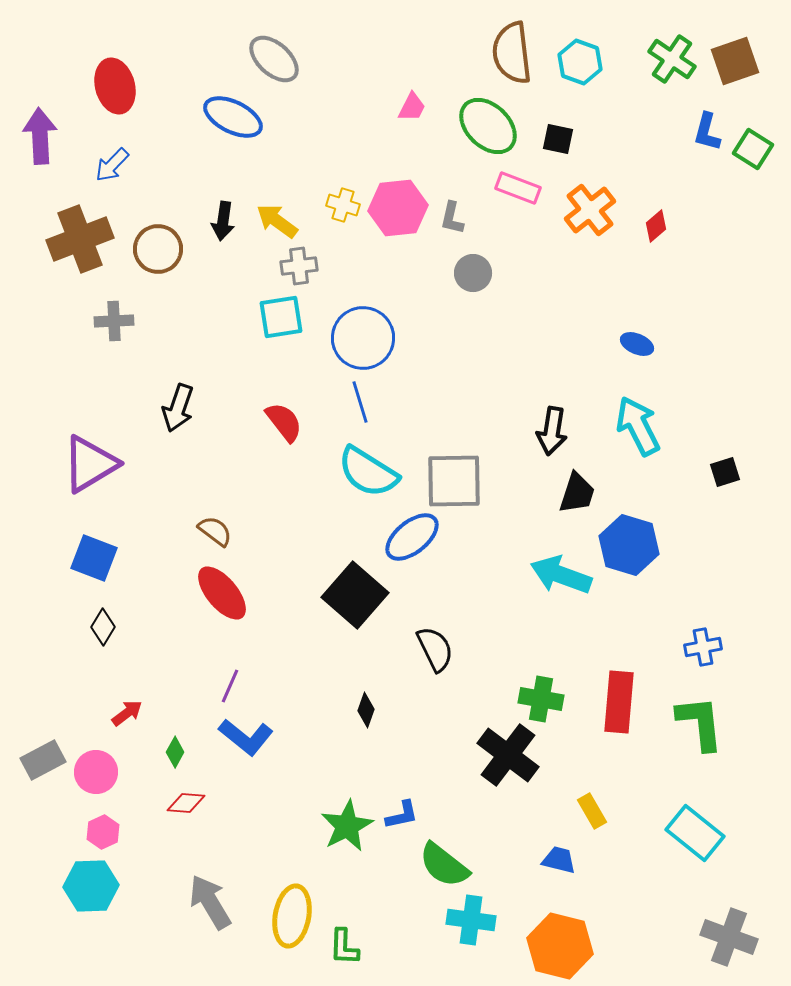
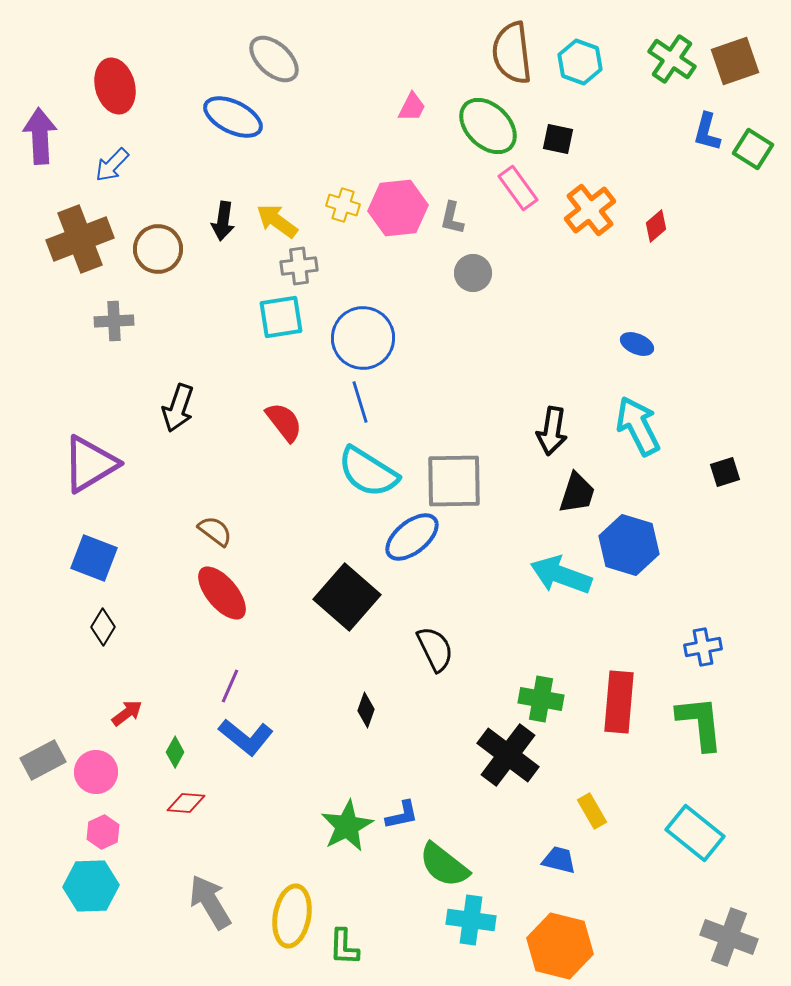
pink rectangle at (518, 188): rotated 33 degrees clockwise
black square at (355, 595): moved 8 px left, 2 px down
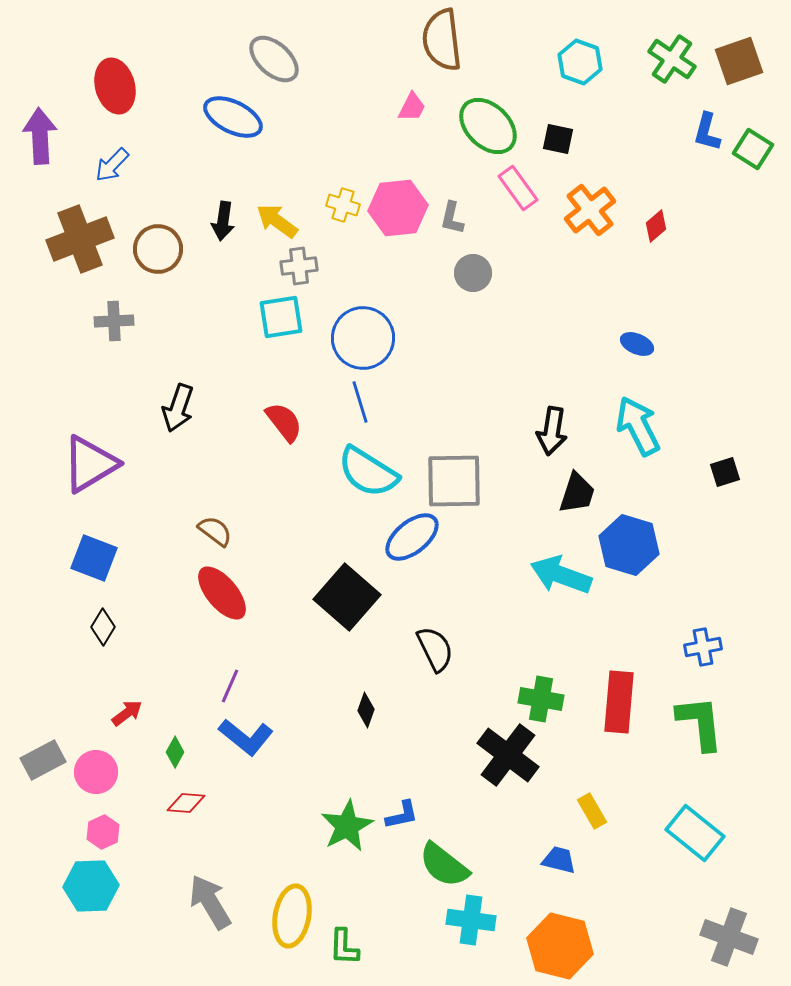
brown semicircle at (512, 53): moved 70 px left, 13 px up
brown square at (735, 61): moved 4 px right
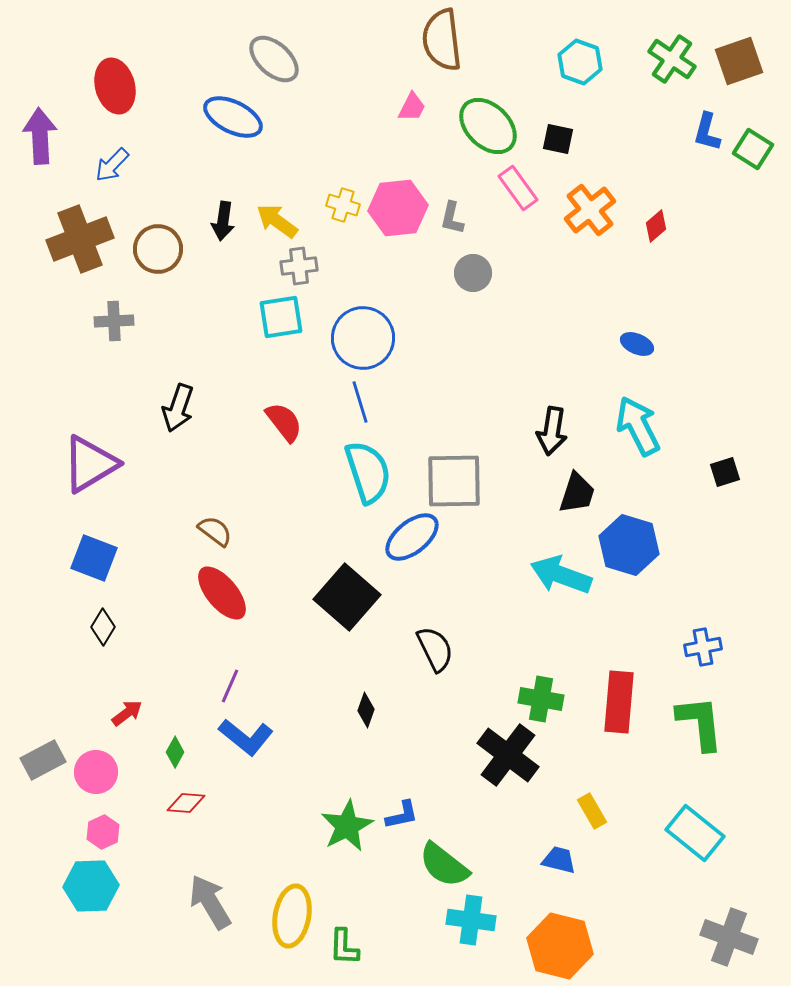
cyan semicircle at (368, 472): rotated 140 degrees counterclockwise
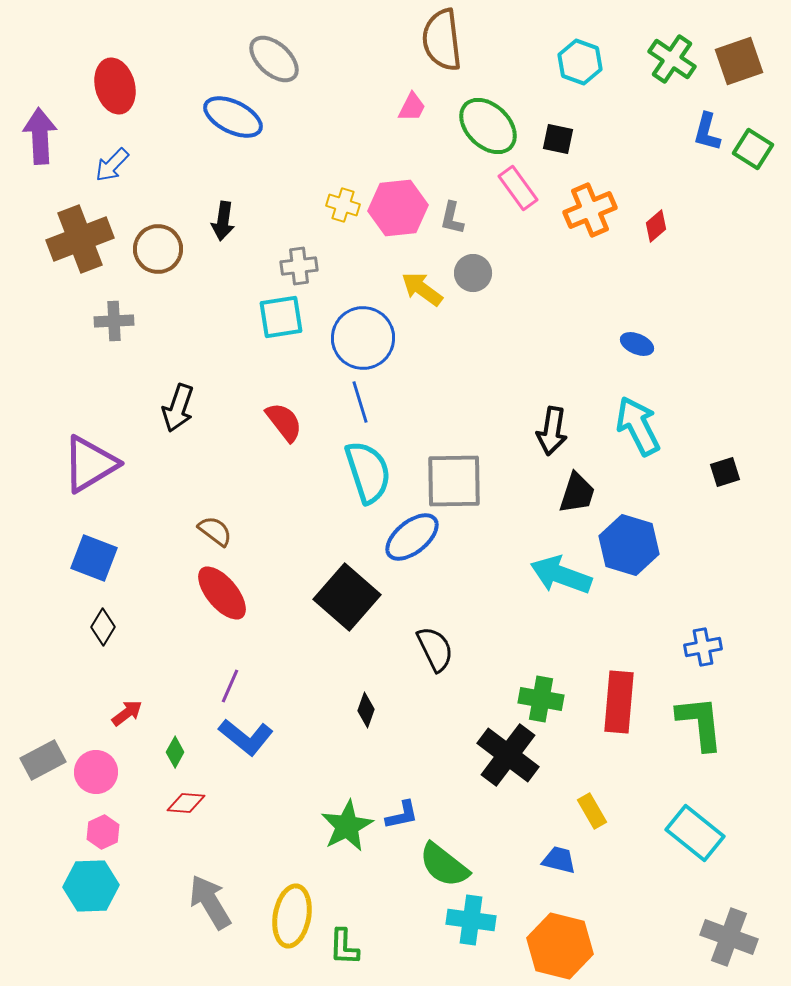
orange cross at (590, 210): rotated 15 degrees clockwise
yellow arrow at (277, 221): moved 145 px right, 68 px down
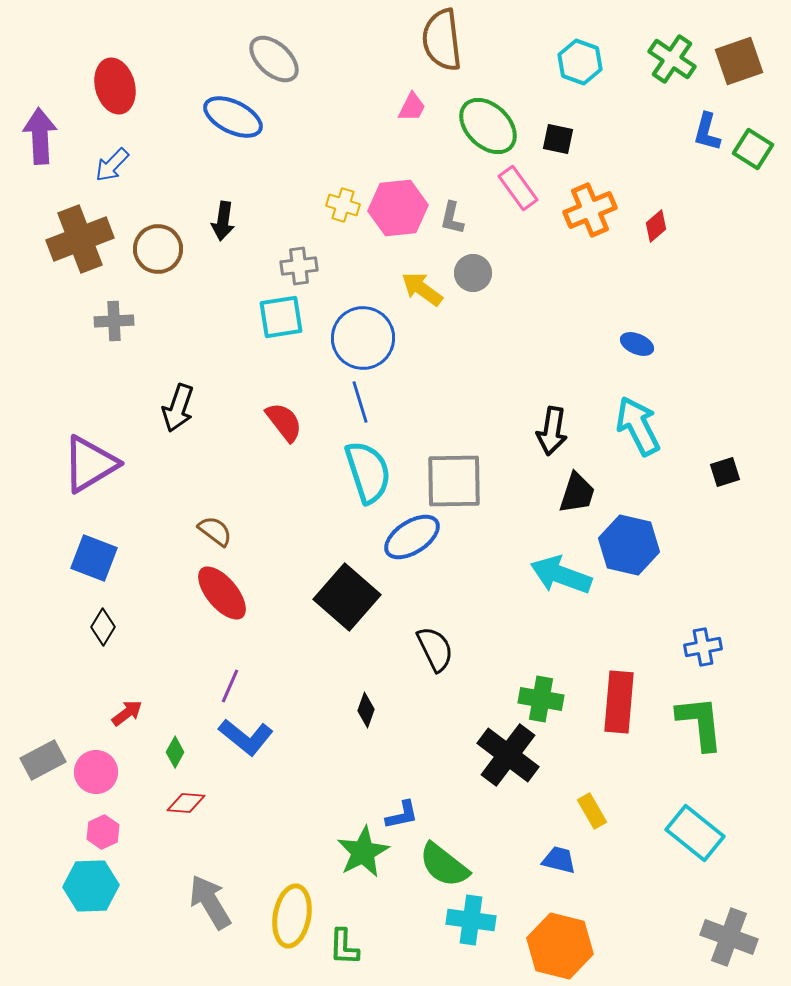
blue ellipse at (412, 537): rotated 6 degrees clockwise
blue hexagon at (629, 545): rotated 4 degrees counterclockwise
green star at (347, 826): moved 16 px right, 26 px down
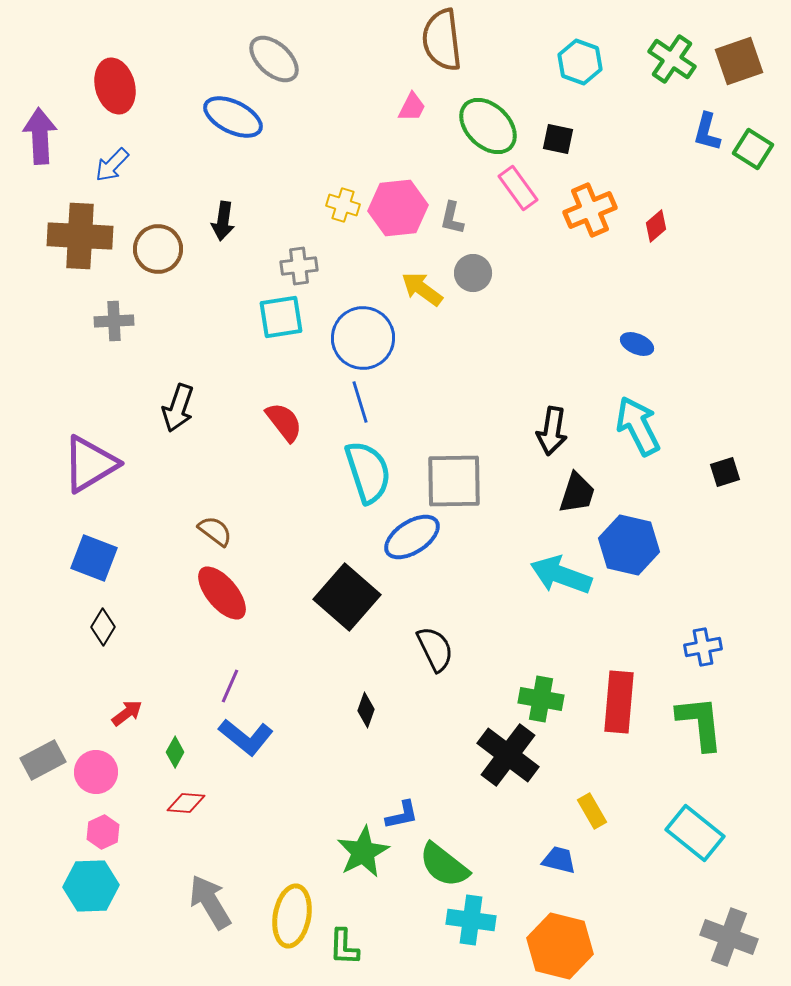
brown cross at (80, 239): moved 3 px up; rotated 24 degrees clockwise
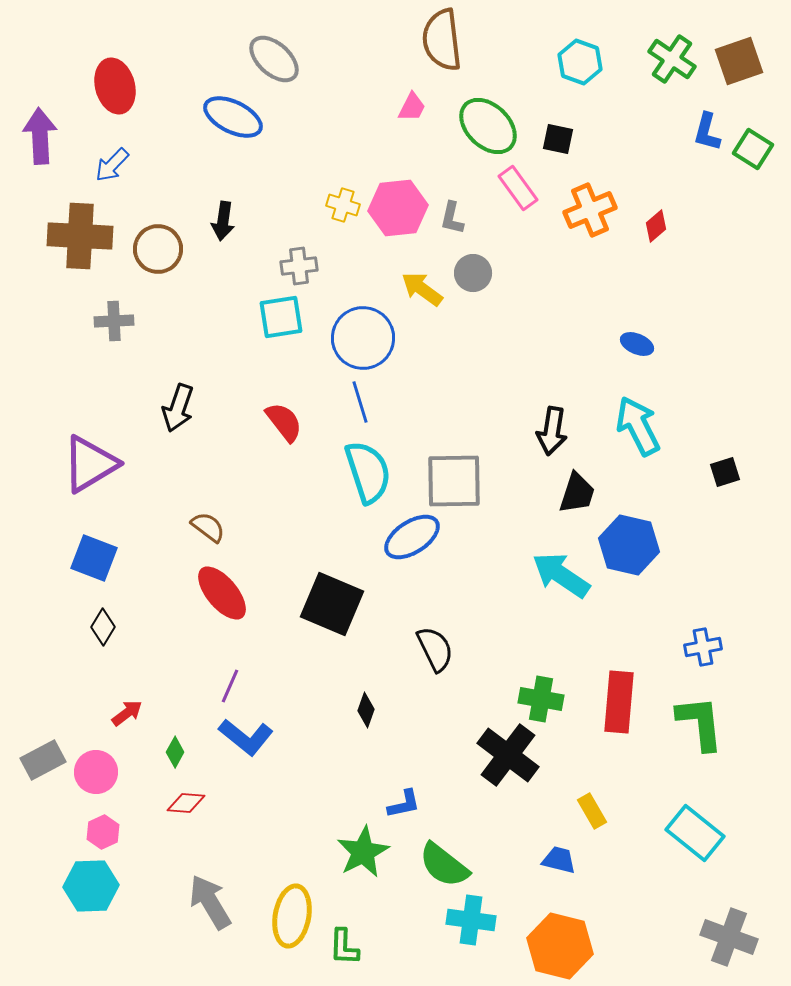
brown semicircle at (215, 531): moved 7 px left, 4 px up
cyan arrow at (561, 575): rotated 14 degrees clockwise
black square at (347, 597): moved 15 px left, 7 px down; rotated 18 degrees counterclockwise
blue L-shape at (402, 815): moved 2 px right, 11 px up
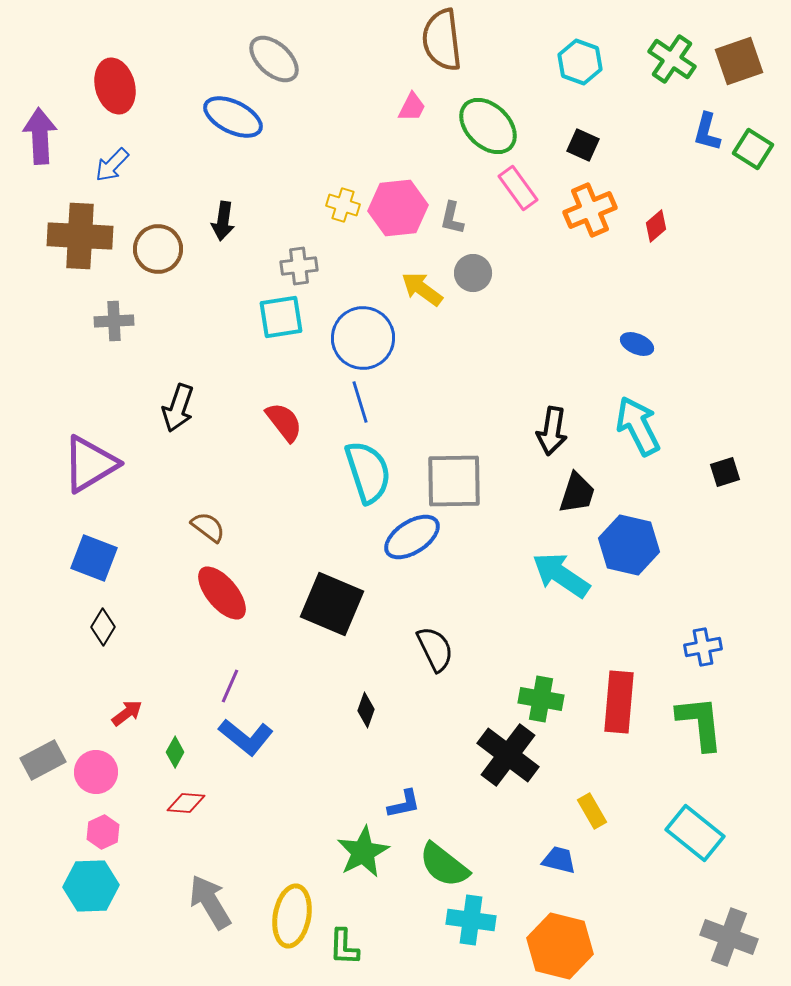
black square at (558, 139): moved 25 px right, 6 px down; rotated 12 degrees clockwise
